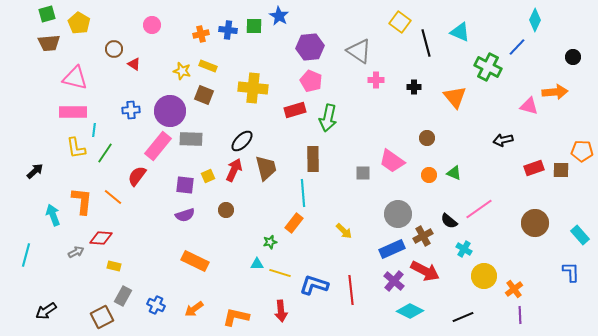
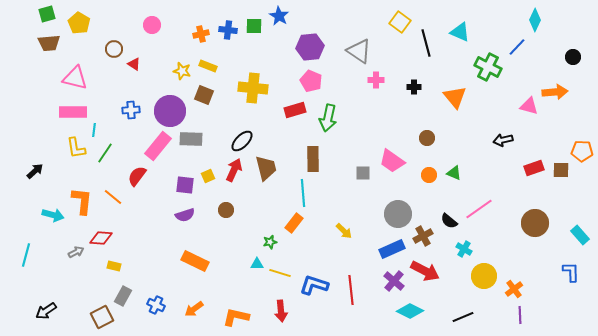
cyan arrow at (53, 215): rotated 125 degrees clockwise
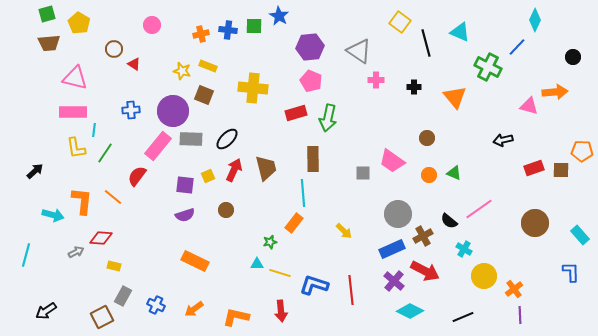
red rectangle at (295, 110): moved 1 px right, 3 px down
purple circle at (170, 111): moved 3 px right
black ellipse at (242, 141): moved 15 px left, 2 px up
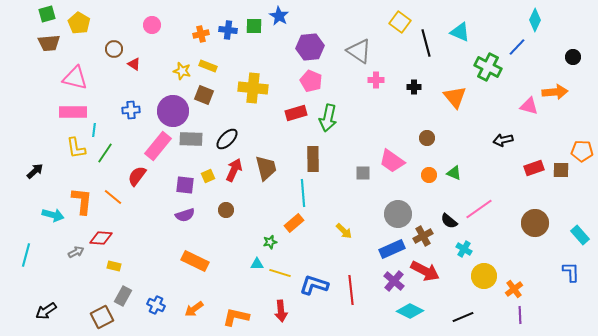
orange rectangle at (294, 223): rotated 12 degrees clockwise
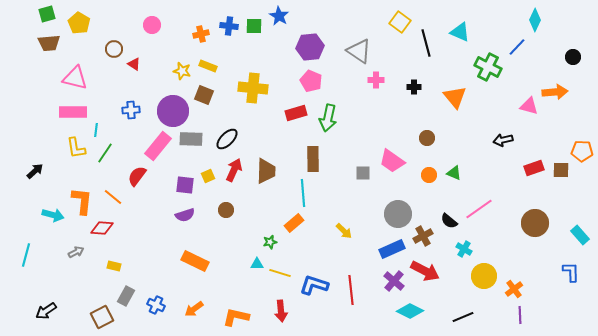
blue cross at (228, 30): moved 1 px right, 4 px up
cyan line at (94, 130): moved 2 px right
brown trapezoid at (266, 168): moved 3 px down; rotated 16 degrees clockwise
red diamond at (101, 238): moved 1 px right, 10 px up
gray rectangle at (123, 296): moved 3 px right
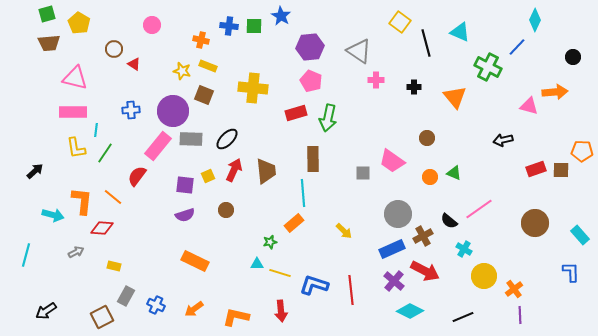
blue star at (279, 16): moved 2 px right
orange cross at (201, 34): moved 6 px down; rotated 28 degrees clockwise
red rectangle at (534, 168): moved 2 px right, 1 px down
brown trapezoid at (266, 171): rotated 8 degrees counterclockwise
orange circle at (429, 175): moved 1 px right, 2 px down
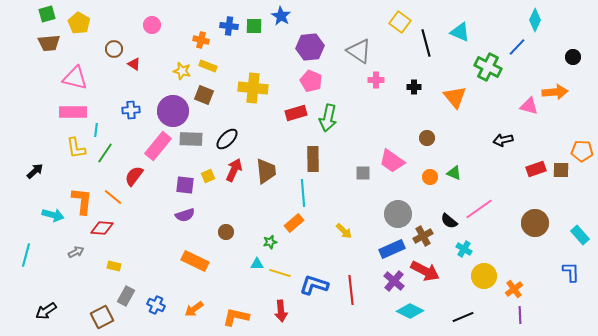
red semicircle at (137, 176): moved 3 px left
brown circle at (226, 210): moved 22 px down
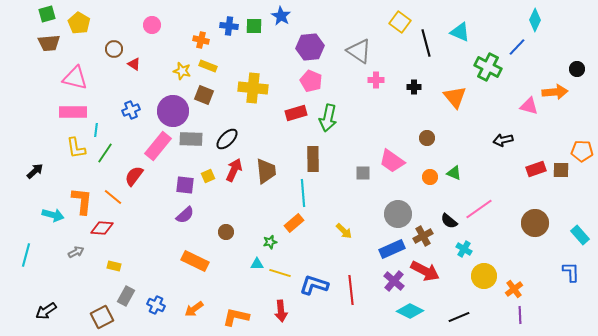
black circle at (573, 57): moved 4 px right, 12 px down
blue cross at (131, 110): rotated 18 degrees counterclockwise
purple semicircle at (185, 215): rotated 24 degrees counterclockwise
black line at (463, 317): moved 4 px left
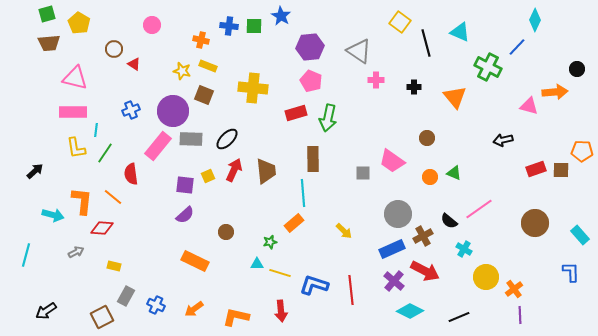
red semicircle at (134, 176): moved 3 px left, 2 px up; rotated 45 degrees counterclockwise
yellow circle at (484, 276): moved 2 px right, 1 px down
